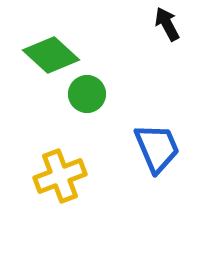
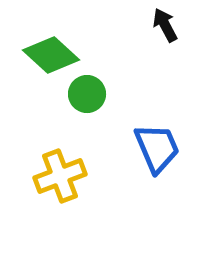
black arrow: moved 2 px left, 1 px down
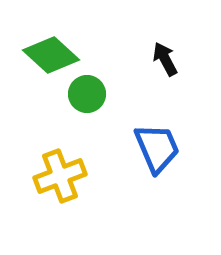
black arrow: moved 34 px down
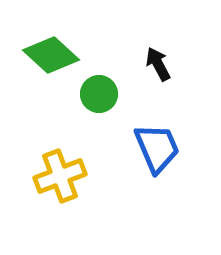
black arrow: moved 7 px left, 5 px down
green circle: moved 12 px right
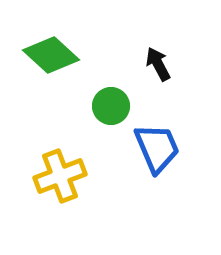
green circle: moved 12 px right, 12 px down
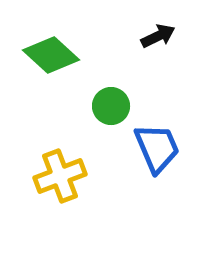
black arrow: moved 28 px up; rotated 92 degrees clockwise
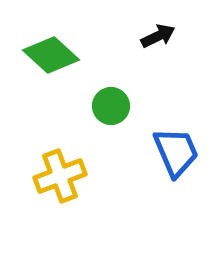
blue trapezoid: moved 19 px right, 4 px down
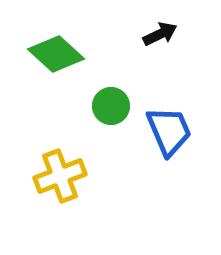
black arrow: moved 2 px right, 2 px up
green diamond: moved 5 px right, 1 px up
blue trapezoid: moved 7 px left, 21 px up
